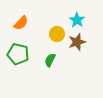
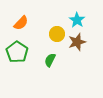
green pentagon: moved 1 px left, 2 px up; rotated 20 degrees clockwise
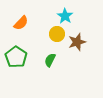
cyan star: moved 12 px left, 4 px up
green pentagon: moved 1 px left, 5 px down
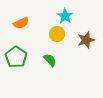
orange semicircle: rotated 21 degrees clockwise
brown star: moved 9 px right, 2 px up
green semicircle: rotated 112 degrees clockwise
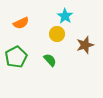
brown star: moved 1 px left, 5 px down
green pentagon: rotated 10 degrees clockwise
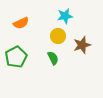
cyan star: rotated 28 degrees clockwise
yellow circle: moved 1 px right, 2 px down
brown star: moved 3 px left
green semicircle: moved 3 px right, 2 px up; rotated 16 degrees clockwise
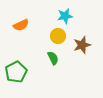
orange semicircle: moved 2 px down
green pentagon: moved 15 px down
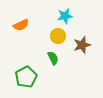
green pentagon: moved 10 px right, 5 px down
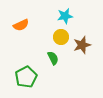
yellow circle: moved 3 px right, 1 px down
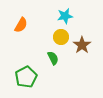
orange semicircle: rotated 35 degrees counterclockwise
brown star: rotated 18 degrees counterclockwise
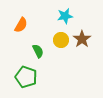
yellow circle: moved 3 px down
brown star: moved 6 px up
green semicircle: moved 15 px left, 7 px up
green pentagon: rotated 25 degrees counterclockwise
